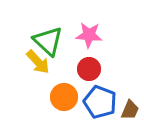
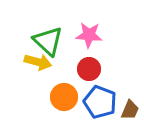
yellow arrow: rotated 32 degrees counterclockwise
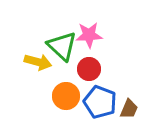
pink star: rotated 8 degrees counterclockwise
green triangle: moved 14 px right, 5 px down
orange circle: moved 2 px right, 1 px up
brown trapezoid: moved 1 px left, 1 px up
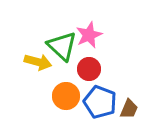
pink star: rotated 20 degrees counterclockwise
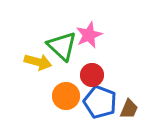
red circle: moved 3 px right, 6 px down
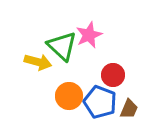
red circle: moved 21 px right
orange circle: moved 3 px right
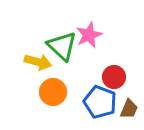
red circle: moved 1 px right, 2 px down
orange circle: moved 16 px left, 4 px up
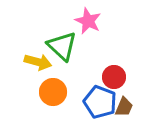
pink star: moved 1 px left, 14 px up; rotated 24 degrees counterclockwise
brown trapezoid: moved 5 px left, 2 px up
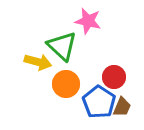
pink star: rotated 12 degrees counterclockwise
orange circle: moved 13 px right, 8 px up
blue pentagon: moved 1 px left; rotated 12 degrees clockwise
brown trapezoid: moved 2 px left
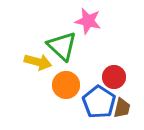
orange circle: moved 1 px down
brown trapezoid: moved 1 px down; rotated 10 degrees counterclockwise
